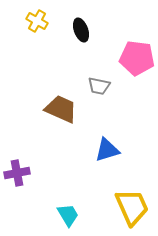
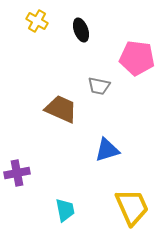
cyan trapezoid: moved 3 px left, 5 px up; rotated 20 degrees clockwise
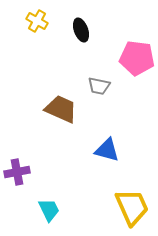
blue triangle: rotated 32 degrees clockwise
purple cross: moved 1 px up
cyan trapezoid: moved 16 px left; rotated 15 degrees counterclockwise
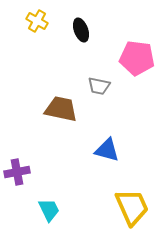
brown trapezoid: rotated 12 degrees counterclockwise
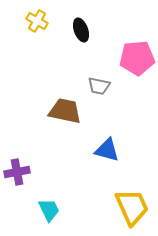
pink pentagon: rotated 12 degrees counterclockwise
brown trapezoid: moved 4 px right, 2 px down
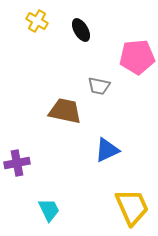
black ellipse: rotated 10 degrees counterclockwise
pink pentagon: moved 1 px up
blue triangle: rotated 40 degrees counterclockwise
purple cross: moved 9 px up
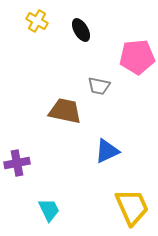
blue triangle: moved 1 px down
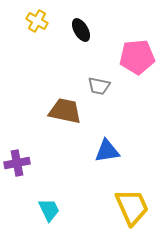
blue triangle: rotated 16 degrees clockwise
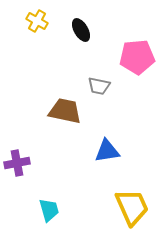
cyan trapezoid: rotated 10 degrees clockwise
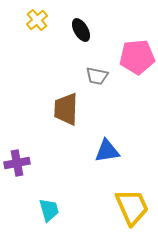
yellow cross: moved 1 px up; rotated 20 degrees clockwise
gray trapezoid: moved 2 px left, 10 px up
brown trapezoid: moved 1 px right, 2 px up; rotated 100 degrees counterclockwise
